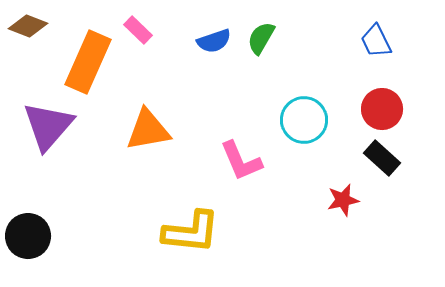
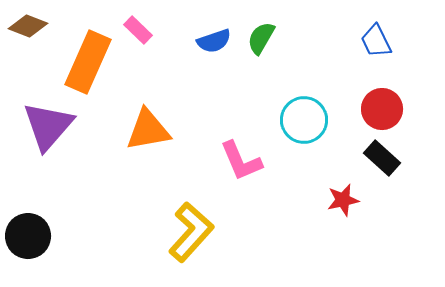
yellow L-shape: rotated 54 degrees counterclockwise
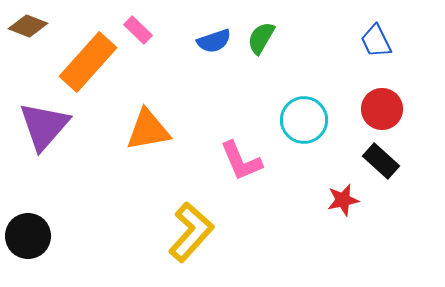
orange rectangle: rotated 18 degrees clockwise
purple triangle: moved 4 px left
black rectangle: moved 1 px left, 3 px down
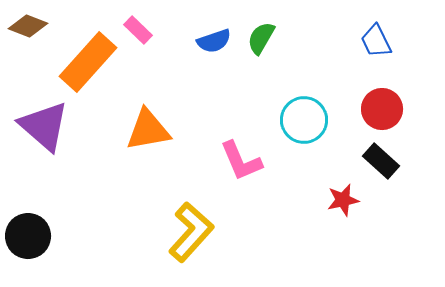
purple triangle: rotated 30 degrees counterclockwise
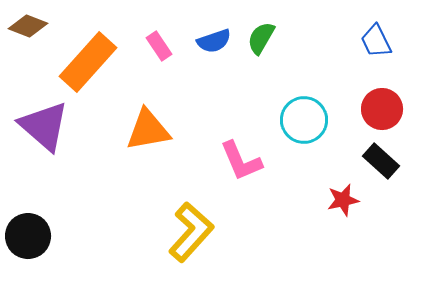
pink rectangle: moved 21 px right, 16 px down; rotated 12 degrees clockwise
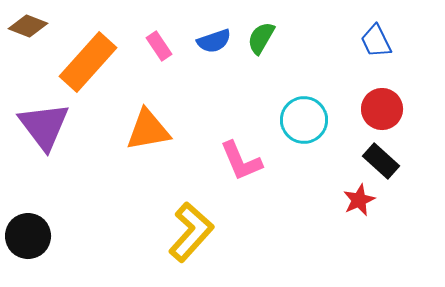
purple triangle: rotated 12 degrees clockwise
red star: moved 16 px right; rotated 12 degrees counterclockwise
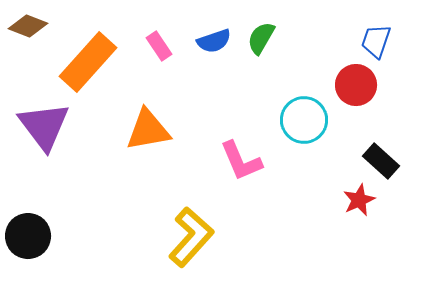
blue trapezoid: rotated 45 degrees clockwise
red circle: moved 26 px left, 24 px up
yellow L-shape: moved 5 px down
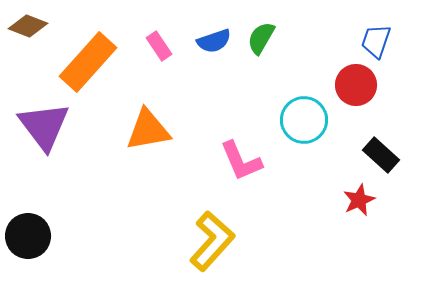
black rectangle: moved 6 px up
yellow L-shape: moved 21 px right, 4 px down
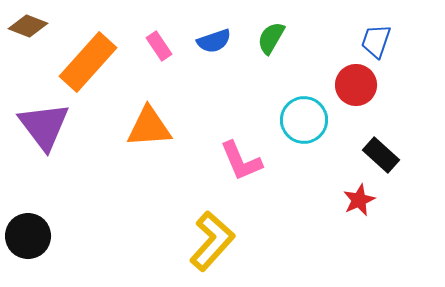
green semicircle: moved 10 px right
orange triangle: moved 1 px right, 3 px up; rotated 6 degrees clockwise
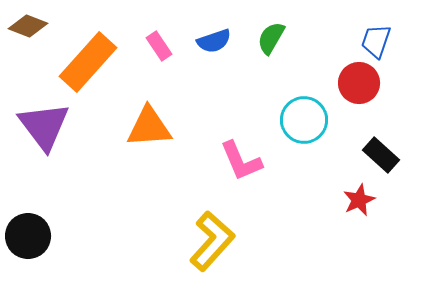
red circle: moved 3 px right, 2 px up
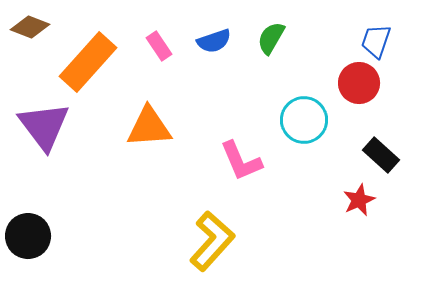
brown diamond: moved 2 px right, 1 px down
